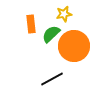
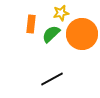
yellow star: moved 3 px left, 1 px up
orange rectangle: rotated 12 degrees clockwise
orange circle: moved 8 px right, 12 px up
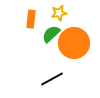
yellow star: moved 2 px left
orange rectangle: moved 5 px up
orange circle: moved 8 px left, 9 px down
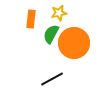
green semicircle: rotated 18 degrees counterclockwise
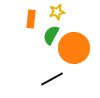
yellow star: moved 2 px left, 1 px up
green semicircle: moved 1 px down
orange circle: moved 5 px down
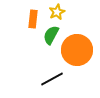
yellow star: rotated 14 degrees counterclockwise
orange rectangle: moved 2 px right
orange circle: moved 3 px right, 2 px down
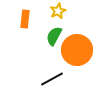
yellow star: moved 1 px right, 1 px up
orange rectangle: moved 8 px left
green semicircle: moved 3 px right, 1 px down
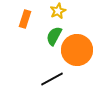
orange rectangle: rotated 12 degrees clockwise
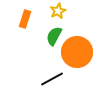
orange circle: moved 2 px down
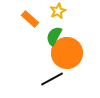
orange rectangle: moved 5 px right; rotated 66 degrees counterclockwise
orange circle: moved 10 px left, 1 px down
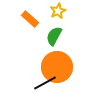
orange circle: moved 10 px left, 14 px down
black line: moved 7 px left, 4 px down
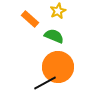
green semicircle: rotated 84 degrees clockwise
orange circle: moved 1 px right
